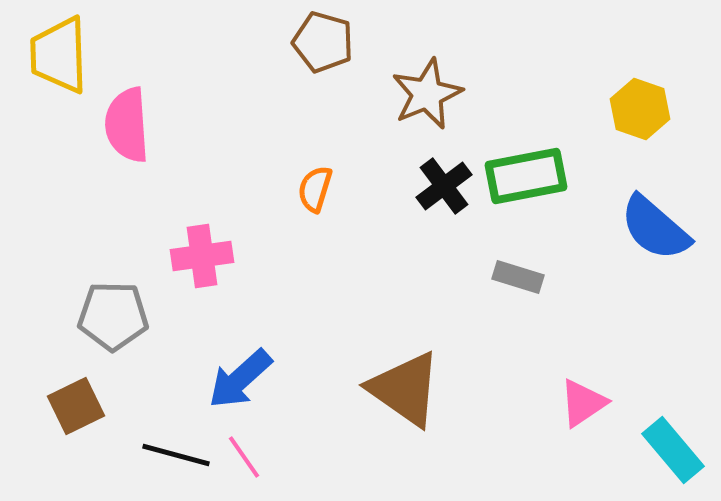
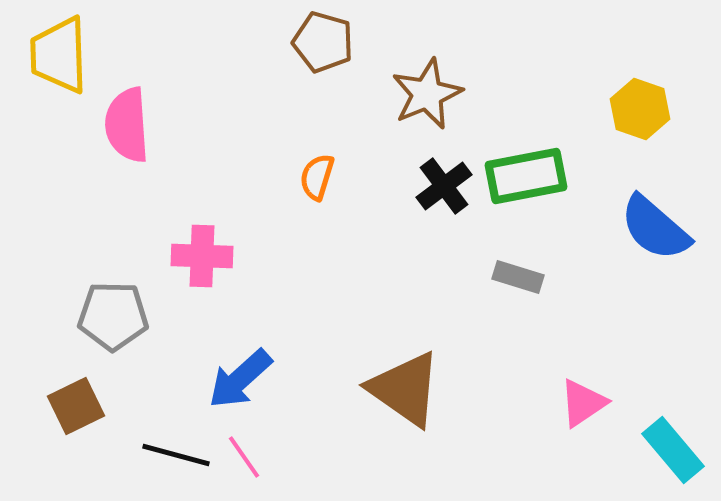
orange semicircle: moved 2 px right, 12 px up
pink cross: rotated 10 degrees clockwise
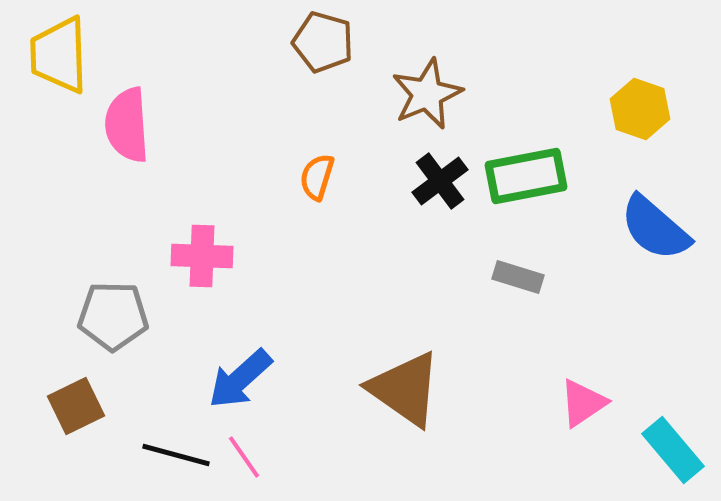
black cross: moved 4 px left, 5 px up
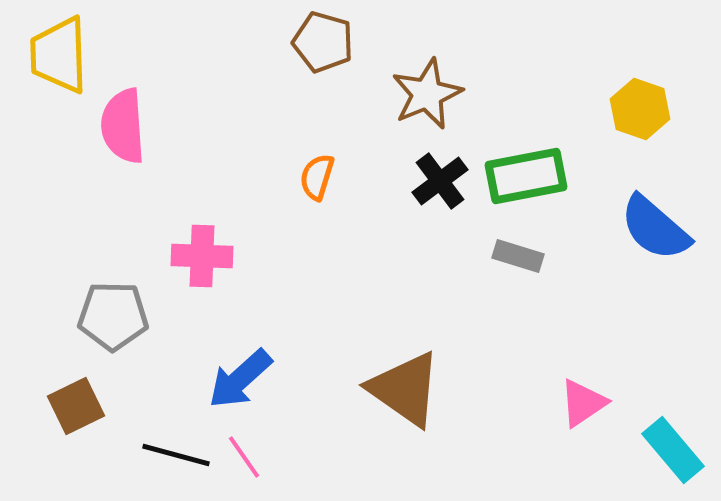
pink semicircle: moved 4 px left, 1 px down
gray rectangle: moved 21 px up
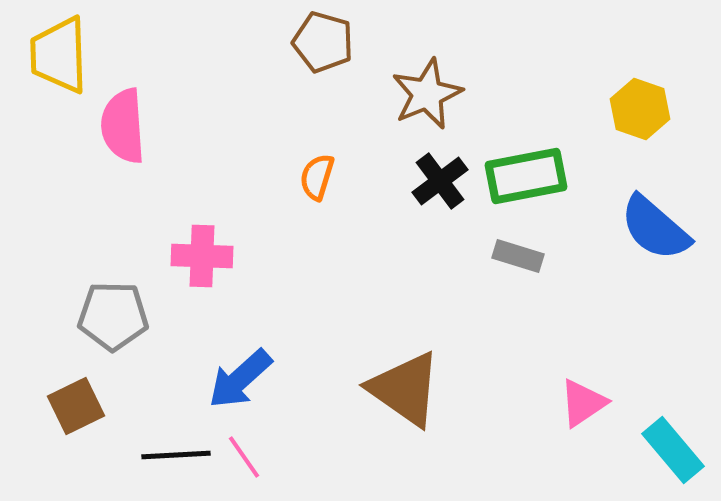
black line: rotated 18 degrees counterclockwise
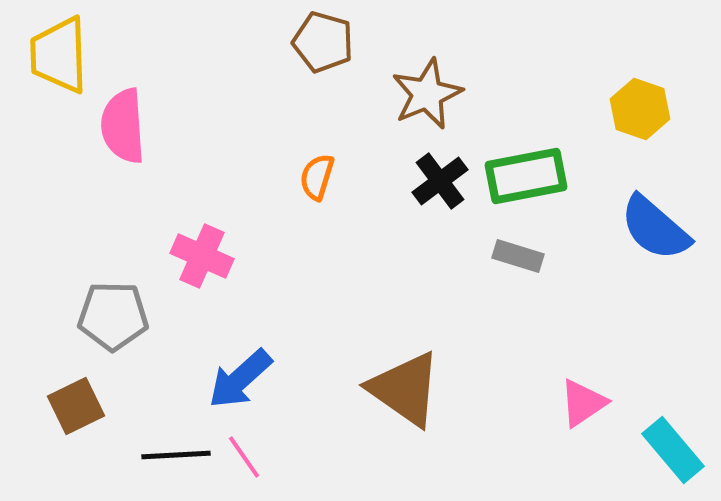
pink cross: rotated 22 degrees clockwise
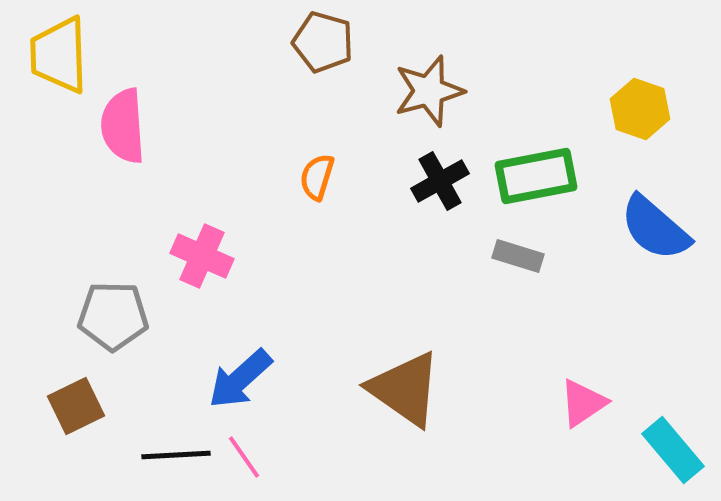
brown star: moved 2 px right, 3 px up; rotated 8 degrees clockwise
green rectangle: moved 10 px right
black cross: rotated 8 degrees clockwise
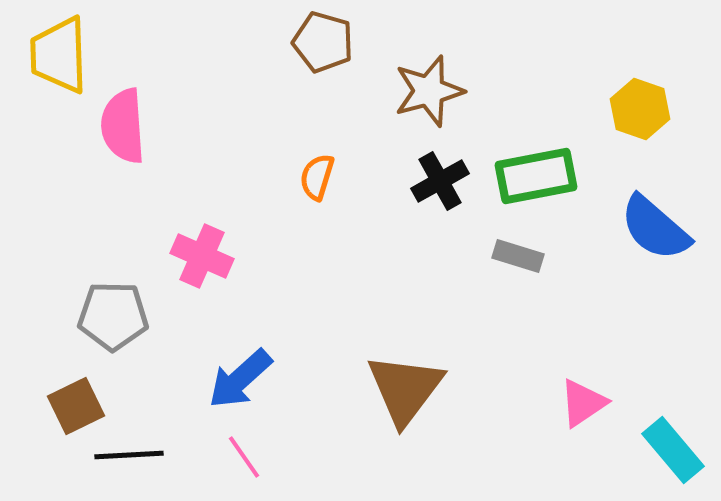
brown triangle: rotated 32 degrees clockwise
black line: moved 47 px left
